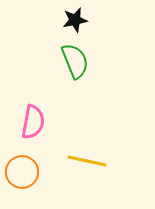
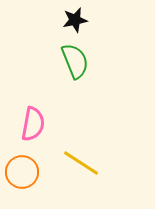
pink semicircle: moved 2 px down
yellow line: moved 6 px left, 2 px down; rotated 21 degrees clockwise
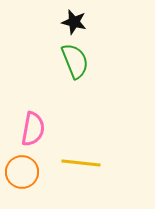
black star: moved 1 px left, 2 px down; rotated 25 degrees clockwise
pink semicircle: moved 5 px down
yellow line: rotated 27 degrees counterclockwise
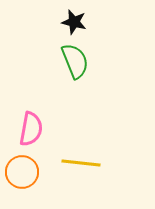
pink semicircle: moved 2 px left
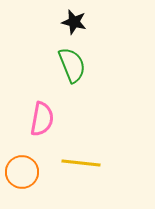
green semicircle: moved 3 px left, 4 px down
pink semicircle: moved 11 px right, 10 px up
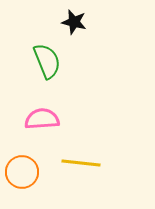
green semicircle: moved 25 px left, 4 px up
pink semicircle: rotated 104 degrees counterclockwise
